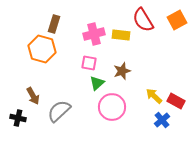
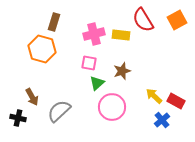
brown rectangle: moved 2 px up
brown arrow: moved 1 px left, 1 px down
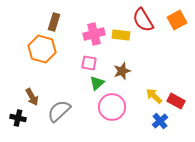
blue cross: moved 2 px left, 1 px down
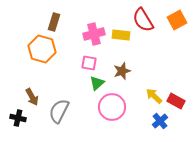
gray semicircle: rotated 20 degrees counterclockwise
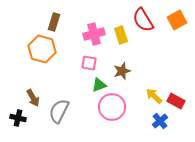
yellow rectangle: rotated 66 degrees clockwise
green triangle: moved 2 px right, 2 px down; rotated 21 degrees clockwise
brown arrow: moved 1 px right, 1 px down
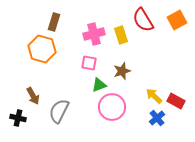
brown arrow: moved 2 px up
blue cross: moved 3 px left, 3 px up
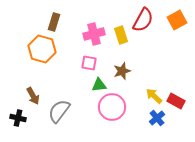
red semicircle: rotated 120 degrees counterclockwise
green triangle: rotated 14 degrees clockwise
gray semicircle: rotated 10 degrees clockwise
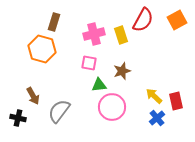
red rectangle: rotated 48 degrees clockwise
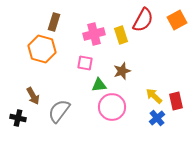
pink square: moved 4 px left
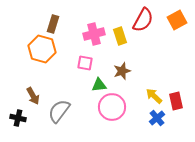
brown rectangle: moved 1 px left, 2 px down
yellow rectangle: moved 1 px left, 1 px down
